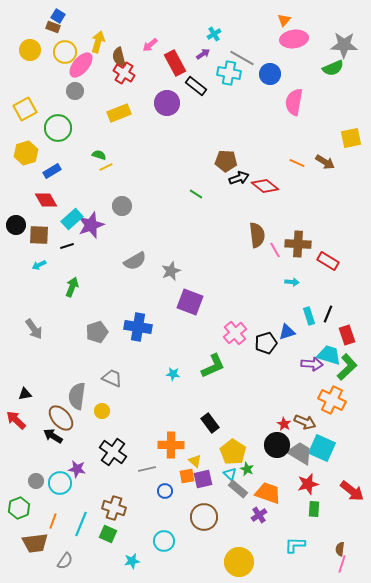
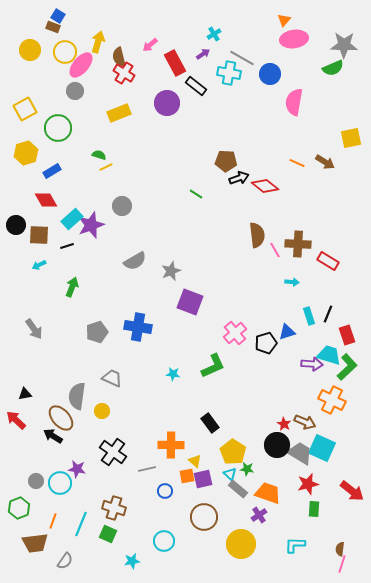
green star at (247, 469): rotated 16 degrees counterclockwise
yellow circle at (239, 562): moved 2 px right, 18 px up
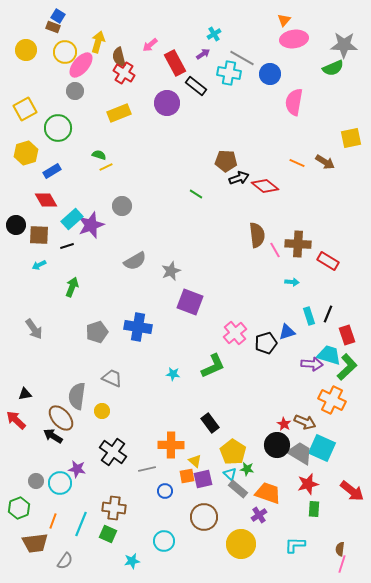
yellow circle at (30, 50): moved 4 px left
brown cross at (114, 508): rotated 10 degrees counterclockwise
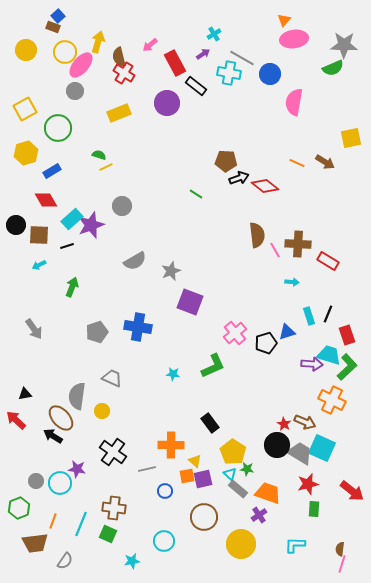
blue square at (58, 16): rotated 16 degrees clockwise
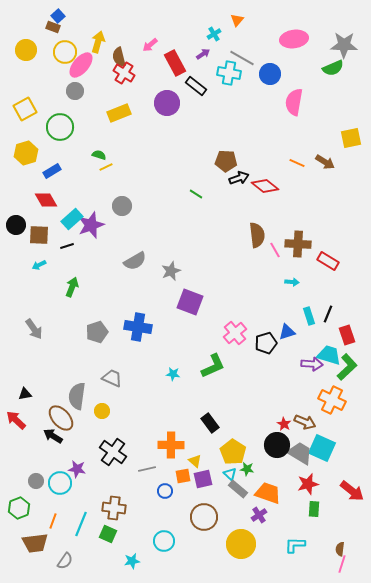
orange triangle at (284, 20): moved 47 px left
green circle at (58, 128): moved 2 px right, 1 px up
orange square at (187, 476): moved 4 px left
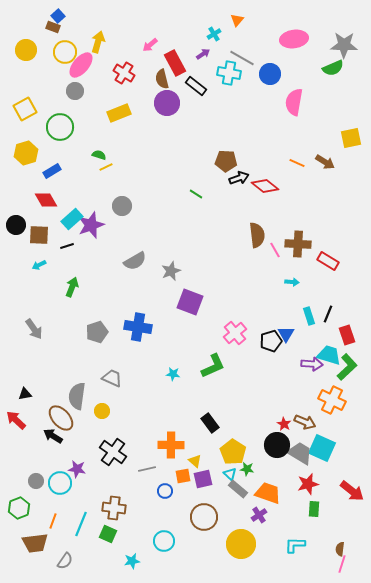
brown semicircle at (119, 57): moved 43 px right, 22 px down
blue triangle at (287, 332): moved 1 px left, 2 px down; rotated 42 degrees counterclockwise
black pentagon at (266, 343): moved 5 px right, 2 px up
